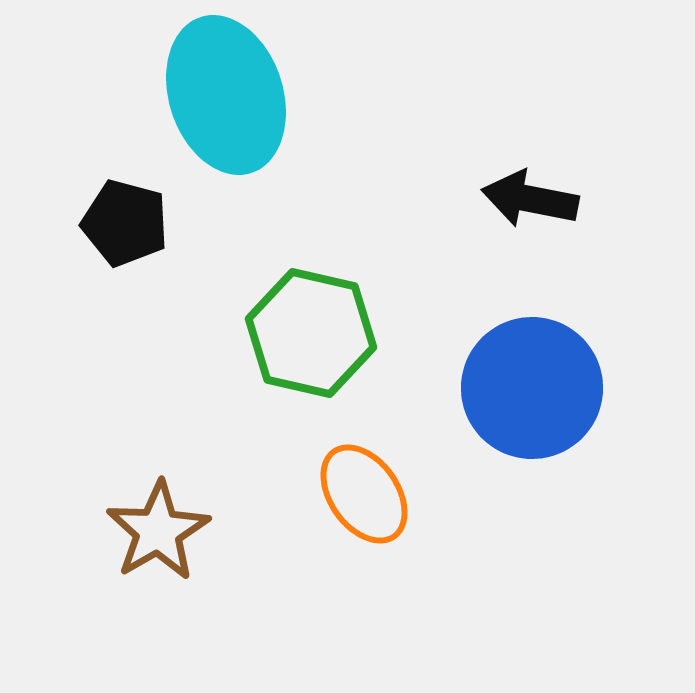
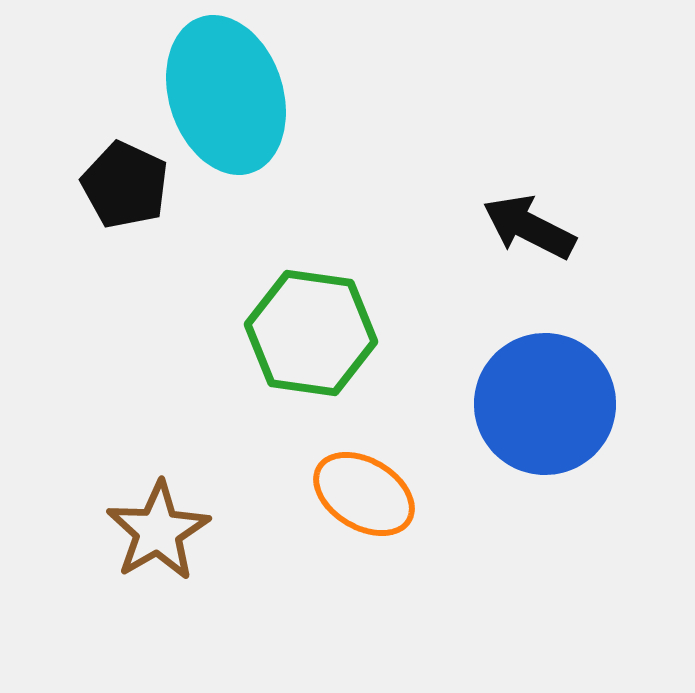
black arrow: moved 1 px left, 28 px down; rotated 16 degrees clockwise
black pentagon: moved 38 px up; rotated 10 degrees clockwise
green hexagon: rotated 5 degrees counterclockwise
blue circle: moved 13 px right, 16 px down
orange ellipse: rotated 24 degrees counterclockwise
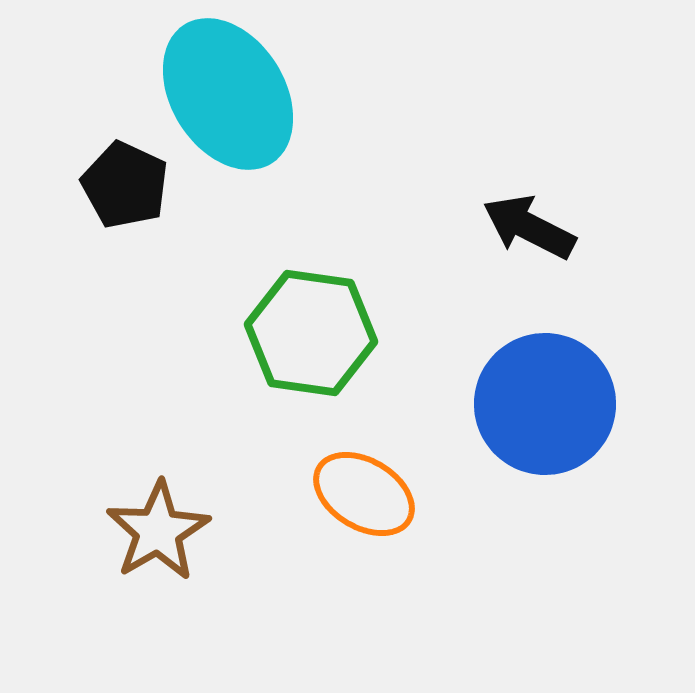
cyan ellipse: moved 2 px right, 1 px up; rotated 14 degrees counterclockwise
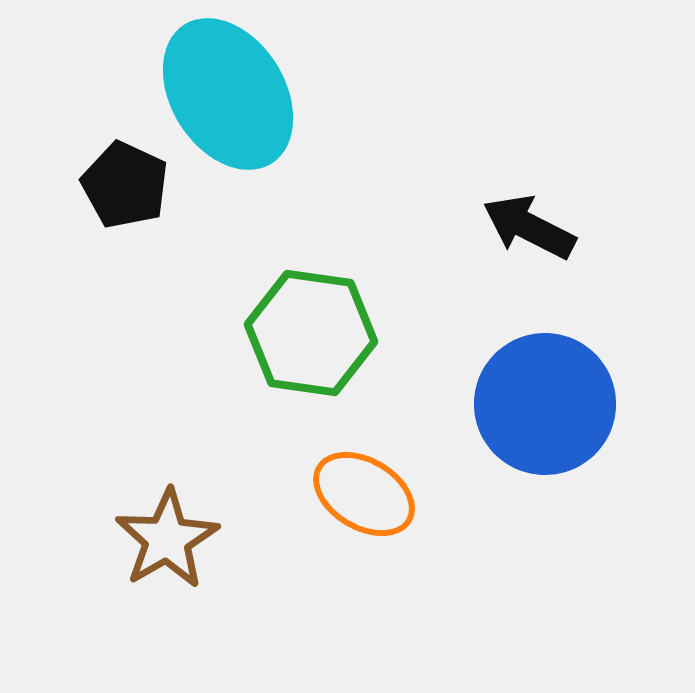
brown star: moved 9 px right, 8 px down
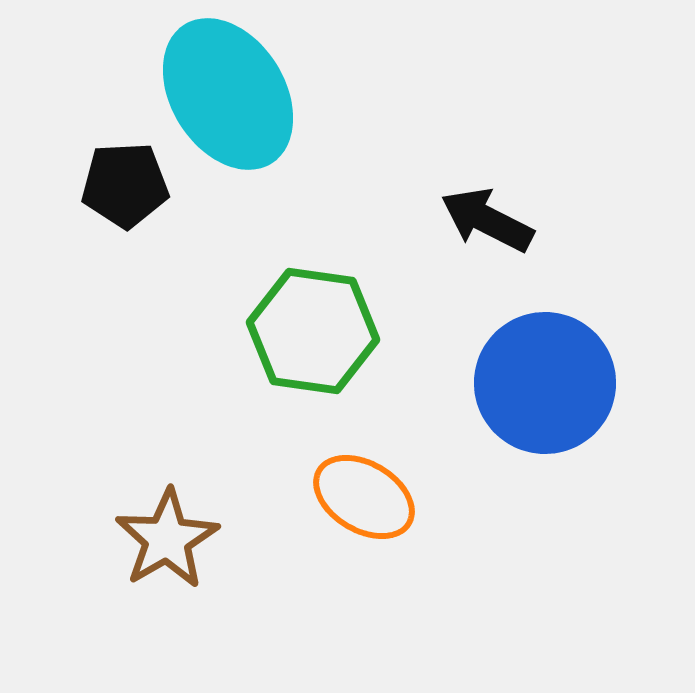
black pentagon: rotated 28 degrees counterclockwise
black arrow: moved 42 px left, 7 px up
green hexagon: moved 2 px right, 2 px up
blue circle: moved 21 px up
orange ellipse: moved 3 px down
